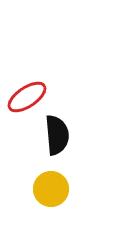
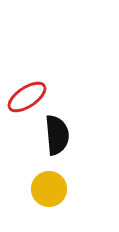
yellow circle: moved 2 px left
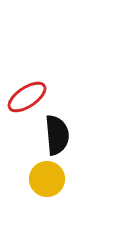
yellow circle: moved 2 px left, 10 px up
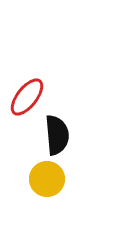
red ellipse: rotated 18 degrees counterclockwise
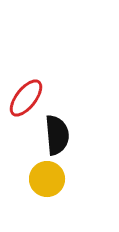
red ellipse: moved 1 px left, 1 px down
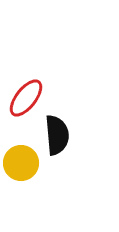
yellow circle: moved 26 px left, 16 px up
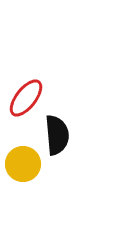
yellow circle: moved 2 px right, 1 px down
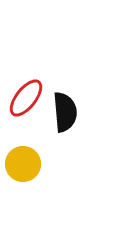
black semicircle: moved 8 px right, 23 px up
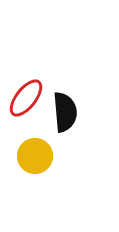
yellow circle: moved 12 px right, 8 px up
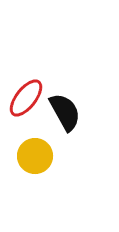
black semicircle: rotated 24 degrees counterclockwise
